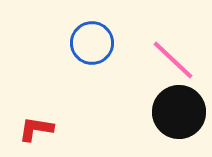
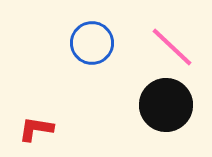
pink line: moved 1 px left, 13 px up
black circle: moved 13 px left, 7 px up
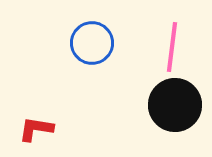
pink line: rotated 54 degrees clockwise
black circle: moved 9 px right
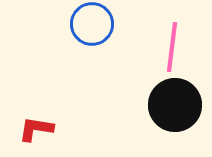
blue circle: moved 19 px up
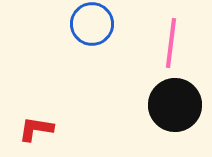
pink line: moved 1 px left, 4 px up
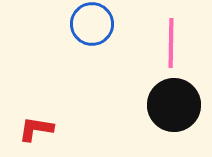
pink line: rotated 6 degrees counterclockwise
black circle: moved 1 px left
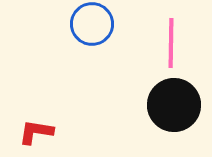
red L-shape: moved 3 px down
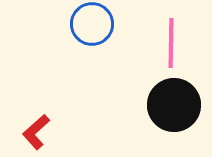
red L-shape: rotated 51 degrees counterclockwise
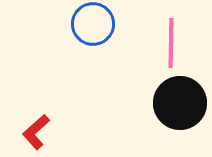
blue circle: moved 1 px right
black circle: moved 6 px right, 2 px up
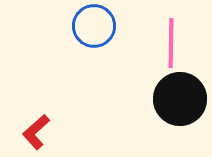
blue circle: moved 1 px right, 2 px down
black circle: moved 4 px up
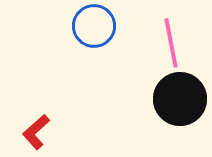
pink line: rotated 12 degrees counterclockwise
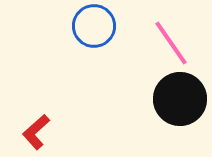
pink line: rotated 24 degrees counterclockwise
